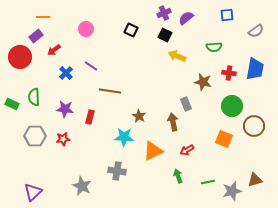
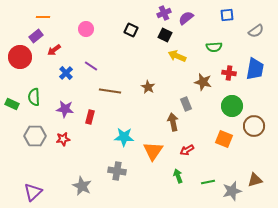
brown star at (139, 116): moved 9 px right, 29 px up
orange triangle at (153, 151): rotated 30 degrees counterclockwise
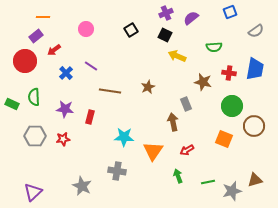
purple cross at (164, 13): moved 2 px right
blue square at (227, 15): moved 3 px right, 3 px up; rotated 16 degrees counterclockwise
purple semicircle at (186, 18): moved 5 px right
black square at (131, 30): rotated 32 degrees clockwise
red circle at (20, 57): moved 5 px right, 4 px down
brown star at (148, 87): rotated 16 degrees clockwise
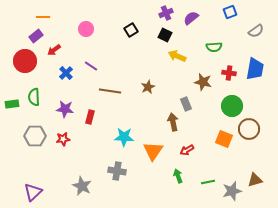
green rectangle at (12, 104): rotated 32 degrees counterclockwise
brown circle at (254, 126): moved 5 px left, 3 px down
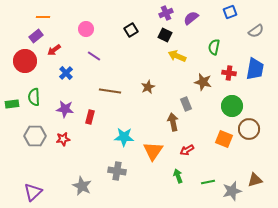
green semicircle at (214, 47): rotated 105 degrees clockwise
purple line at (91, 66): moved 3 px right, 10 px up
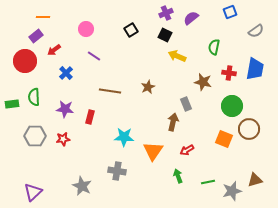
brown arrow at (173, 122): rotated 24 degrees clockwise
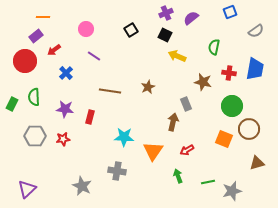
green rectangle at (12, 104): rotated 56 degrees counterclockwise
brown triangle at (255, 180): moved 2 px right, 17 px up
purple triangle at (33, 192): moved 6 px left, 3 px up
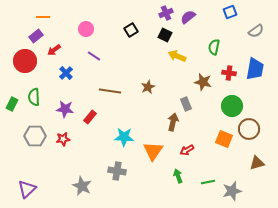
purple semicircle at (191, 18): moved 3 px left, 1 px up
red rectangle at (90, 117): rotated 24 degrees clockwise
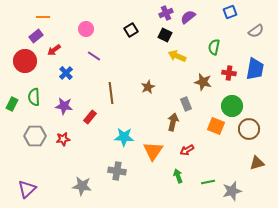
brown line at (110, 91): moved 1 px right, 2 px down; rotated 75 degrees clockwise
purple star at (65, 109): moved 1 px left, 3 px up
orange square at (224, 139): moved 8 px left, 13 px up
gray star at (82, 186): rotated 18 degrees counterclockwise
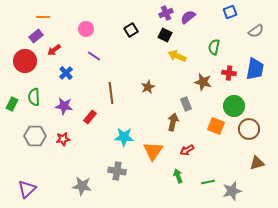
green circle at (232, 106): moved 2 px right
